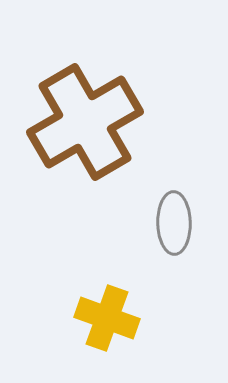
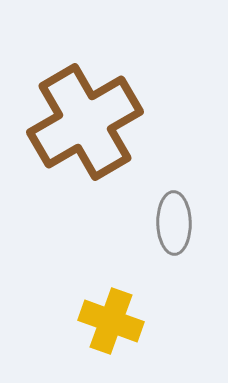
yellow cross: moved 4 px right, 3 px down
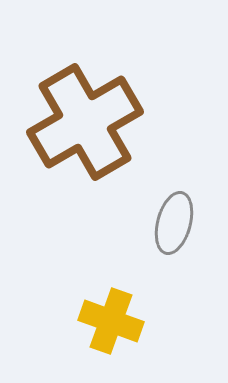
gray ellipse: rotated 16 degrees clockwise
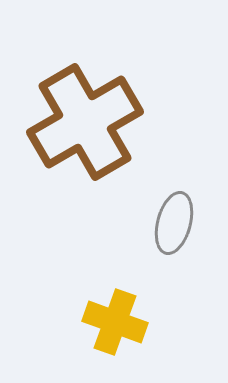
yellow cross: moved 4 px right, 1 px down
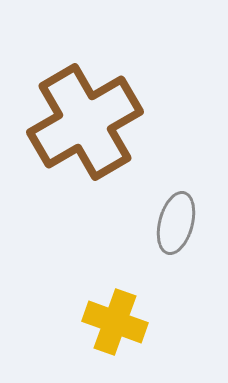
gray ellipse: moved 2 px right
